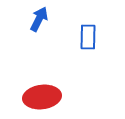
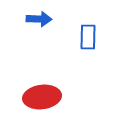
blue arrow: rotated 65 degrees clockwise
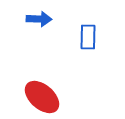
red ellipse: rotated 48 degrees clockwise
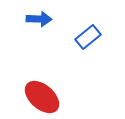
blue rectangle: rotated 50 degrees clockwise
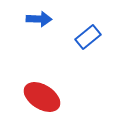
red ellipse: rotated 9 degrees counterclockwise
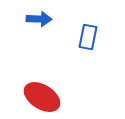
blue rectangle: rotated 40 degrees counterclockwise
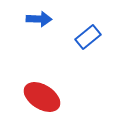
blue rectangle: rotated 40 degrees clockwise
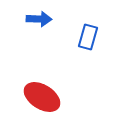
blue rectangle: rotated 35 degrees counterclockwise
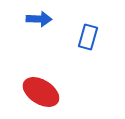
red ellipse: moved 1 px left, 5 px up
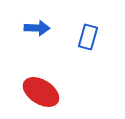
blue arrow: moved 2 px left, 9 px down
